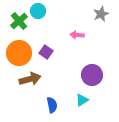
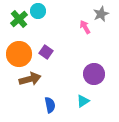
green cross: moved 2 px up
pink arrow: moved 8 px right, 8 px up; rotated 56 degrees clockwise
orange circle: moved 1 px down
purple circle: moved 2 px right, 1 px up
cyan triangle: moved 1 px right, 1 px down
blue semicircle: moved 2 px left
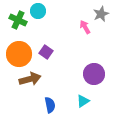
green cross: moved 1 px left, 1 px down; rotated 24 degrees counterclockwise
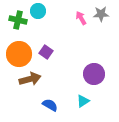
gray star: rotated 21 degrees clockwise
green cross: rotated 12 degrees counterclockwise
pink arrow: moved 4 px left, 9 px up
blue semicircle: rotated 49 degrees counterclockwise
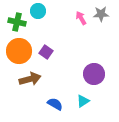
green cross: moved 1 px left, 2 px down
orange circle: moved 3 px up
blue semicircle: moved 5 px right, 1 px up
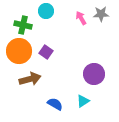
cyan circle: moved 8 px right
green cross: moved 6 px right, 3 px down
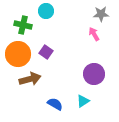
pink arrow: moved 13 px right, 16 px down
orange circle: moved 1 px left, 3 px down
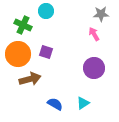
green cross: rotated 12 degrees clockwise
purple square: rotated 16 degrees counterclockwise
purple circle: moved 6 px up
cyan triangle: moved 2 px down
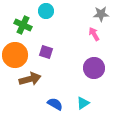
orange circle: moved 3 px left, 1 px down
